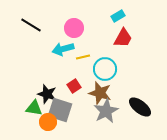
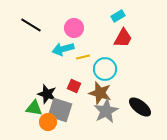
red square: rotated 32 degrees counterclockwise
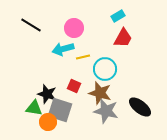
gray star: rotated 30 degrees counterclockwise
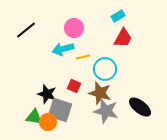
black line: moved 5 px left, 5 px down; rotated 70 degrees counterclockwise
green triangle: moved 9 px down
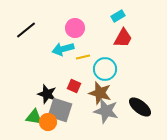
pink circle: moved 1 px right
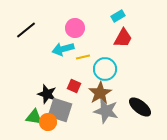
brown star: rotated 25 degrees clockwise
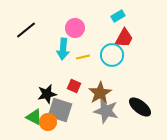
red trapezoid: moved 1 px right
cyan arrow: rotated 70 degrees counterclockwise
cyan circle: moved 7 px right, 14 px up
black star: rotated 30 degrees counterclockwise
green triangle: rotated 18 degrees clockwise
